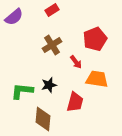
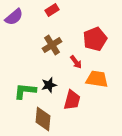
green L-shape: moved 3 px right
red trapezoid: moved 3 px left, 2 px up
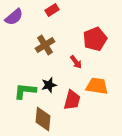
brown cross: moved 7 px left
orange trapezoid: moved 7 px down
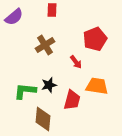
red rectangle: rotated 56 degrees counterclockwise
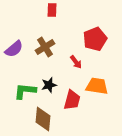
purple semicircle: moved 32 px down
brown cross: moved 2 px down
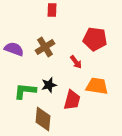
red pentagon: rotated 30 degrees clockwise
purple semicircle: rotated 120 degrees counterclockwise
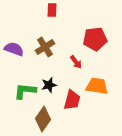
red pentagon: rotated 15 degrees counterclockwise
brown diamond: rotated 30 degrees clockwise
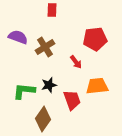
purple semicircle: moved 4 px right, 12 px up
orange trapezoid: rotated 15 degrees counterclockwise
green L-shape: moved 1 px left
red trapezoid: rotated 35 degrees counterclockwise
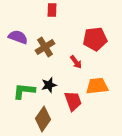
red trapezoid: moved 1 px right, 1 px down
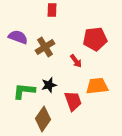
red arrow: moved 1 px up
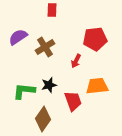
purple semicircle: rotated 54 degrees counterclockwise
red arrow: rotated 64 degrees clockwise
